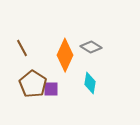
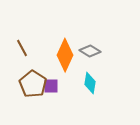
gray diamond: moved 1 px left, 4 px down
purple square: moved 3 px up
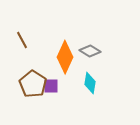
brown line: moved 8 px up
orange diamond: moved 2 px down
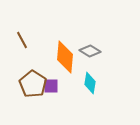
orange diamond: rotated 20 degrees counterclockwise
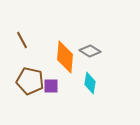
brown pentagon: moved 3 px left, 3 px up; rotated 20 degrees counterclockwise
